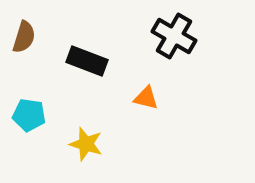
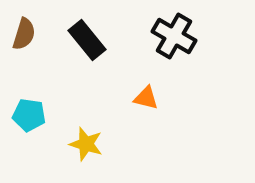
brown semicircle: moved 3 px up
black rectangle: moved 21 px up; rotated 30 degrees clockwise
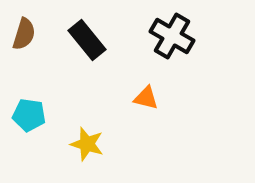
black cross: moved 2 px left
yellow star: moved 1 px right
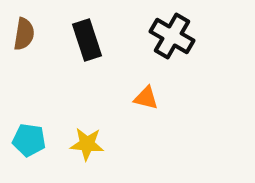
brown semicircle: rotated 8 degrees counterclockwise
black rectangle: rotated 21 degrees clockwise
cyan pentagon: moved 25 px down
yellow star: rotated 12 degrees counterclockwise
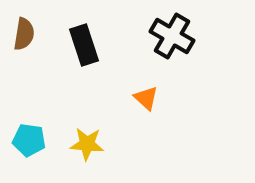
black rectangle: moved 3 px left, 5 px down
orange triangle: rotated 28 degrees clockwise
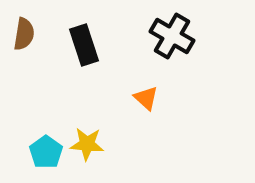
cyan pentagon: moved 17 px right, 12 px down; rotated 28 degrees clockwise
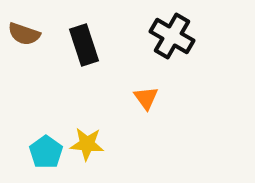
brown semicircle: rotated 100 degrees clockwise
orange triangle: rotated 12 degrees clockwise
